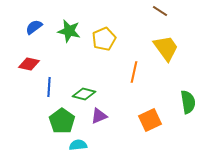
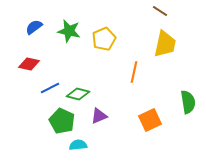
yellow trapezoid: moved 1 px left, 4 px up; rotated 48 degrees clockwise
blue line: moved 1 px right, 1 px down; rotated 60 degrees clockwise
green diamond: moved 6 px left
green pentagon: rotated 10 degrees counterclockwise
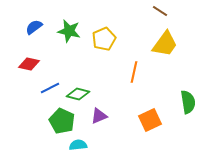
yellow trapezoid: rotated 24 degrees clockwise
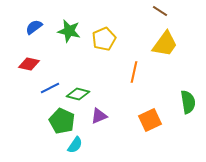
cyan semicircle: moved 3 px left; rotated 132 degrees clockwise
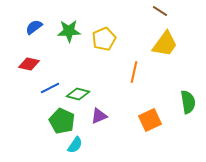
green star: rotated 15 degrees counterclockwise
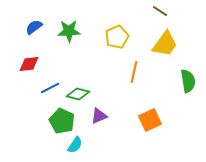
yellow pentagon: moved 13 px right, 2 px up
red diamond: rotated 20 degrees counterclockwise
green semicircle: moved 21 px up
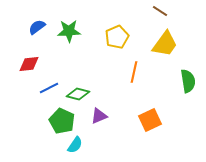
blue semicircle: moved 3 px right
blue line: moved 1 px left
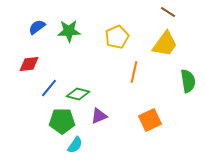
brown line: moved 8 px right, 1 px down
blue line: rotated 24 degrees counterclockwise
green pentagon: rotated 25 degrees counterclockwise
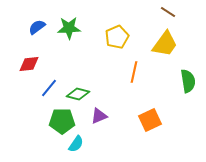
green star: moved 3 px up
cyan semicircle: moved 1 px right, 1 px up
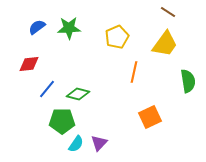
blue line: moved 2 px left, 1 px down
purple triangle: moved 27 px down; rotated 24 degrees counterclockwise
orange square: moved 3 px up
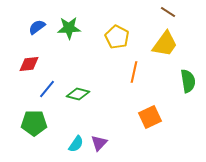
yellow pentagon: rotated 20 degrees counterclockwise
green pentagon: moved 28 px left, 2 px down
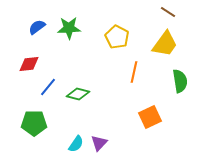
green semicircle: moved 8 px left
blue line: moved 1 px right, 2 px up
